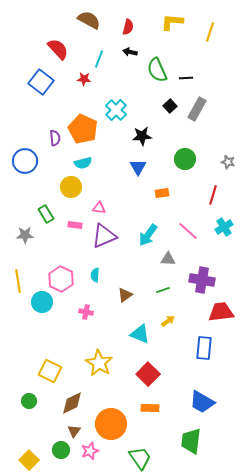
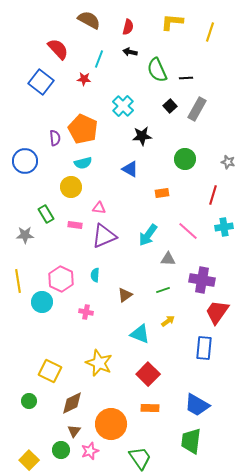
cyan cross at (116, 110): moved 7 px right, 4 px up
blue triangle at (138, 167): moved 8 px left, 2 px down; rotated 30 degrees counterclockwise
cyan cross at (224, 227): rotated 24 degrees clockwise
red trapezoid at (221, 312): moved 4 px left; rotated 48 degrees counterclockwise
yellow star at (99, 363): rotated 8 degrees counterclockwise
blue trapezoid at (202, 402): moved 5 px left, 3 px down
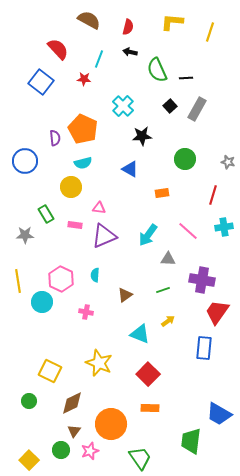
blue trapezoid at (197, 405): moved 22 px right, 9 px down
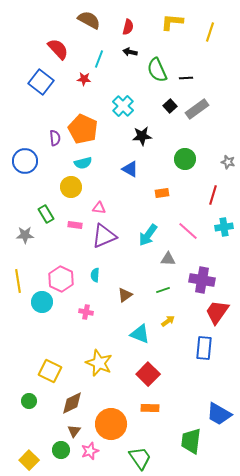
gray rectangle at (197, 109): rotated 25 degrees clockwise
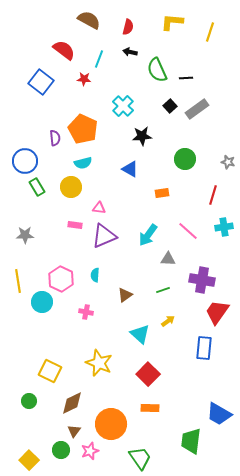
red semicircle at (58, 49): moved 6 px right, 1 px down; rotated 10 degrees counterclockwise
green rectangle at (46, 214): moved 9 px left, 27 px up
cyan triangle at (140, 334): rotated 20 degrees clockwise
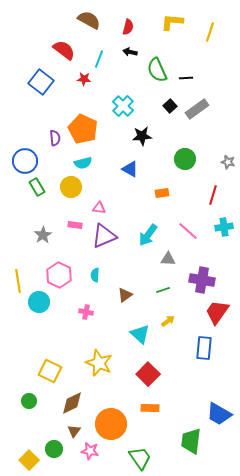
gray star at (25, 235): moved 18 px right; rotated 30 degrees counterclockwise
pink hexagon at (61, 279): moved 2 px left, 4 px up
cyan circle at (42, 302): moved 3 px left
green circle at (61, 450): moved 7 px left, 1 px up
pink star at (90, 451): rotated 30 degrees clockwise
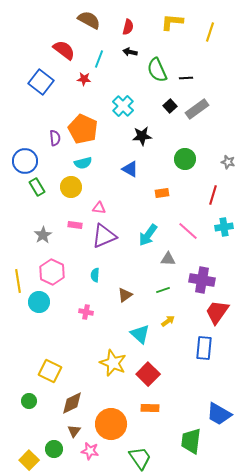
pink hexagon at (59, 275): moved 7 px left, 3 px up
yellow star at (99, 363): moved 14 px right
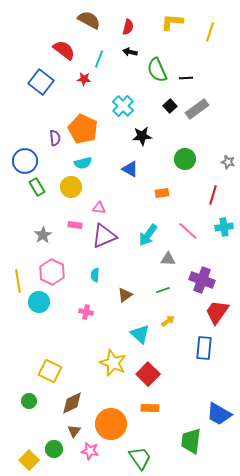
purple cross at (202, 280): rotated 10 degrees clockwise
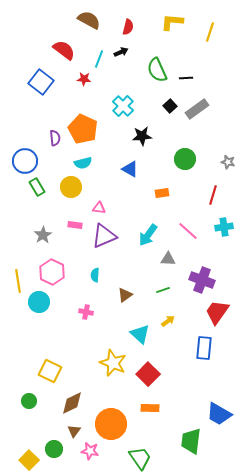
black arrow at (130, 52): moved 9 px left; rotated 144 degrees clockwise
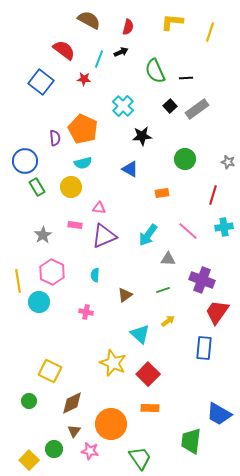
green semicircle at (157, 70): moved 2 px left, 1 px down
